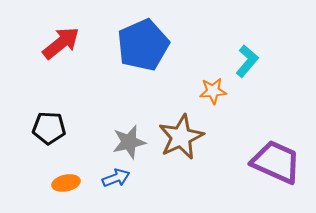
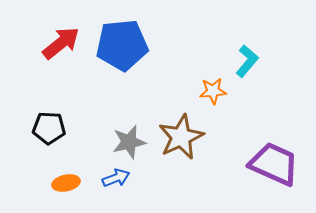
blue pentagon: moved 21 px left; rotated 18 degrees clockwise
purple trapezoid: moved 2 px left, 2 px down
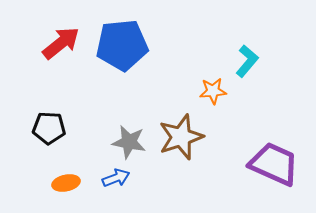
brown star: rotated 6 degrees clockwise
gray star: rotated 24 degrees clockwise
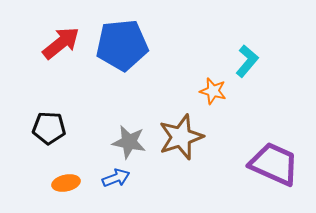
orange star: rotated 20 degrees clockwise
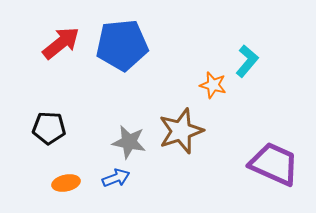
orange star: moved 6 px up
brown star: moved 6 px up
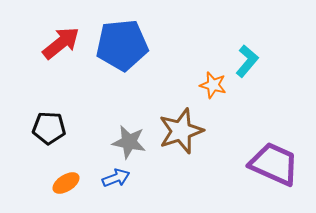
orange ellipse: rotated 20 degrees counterclockwise
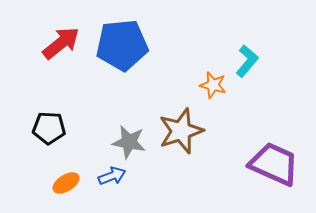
blue arrow: moved 4 px left, 2 px up
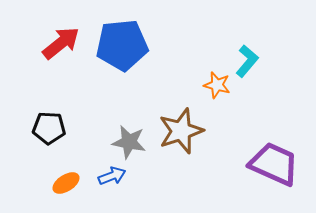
orange star: moved 4 px right
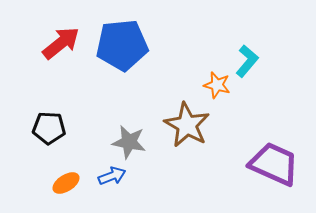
brown star: moved 6 px right, 6 px up; rotated 24 degrees counterclockwise
